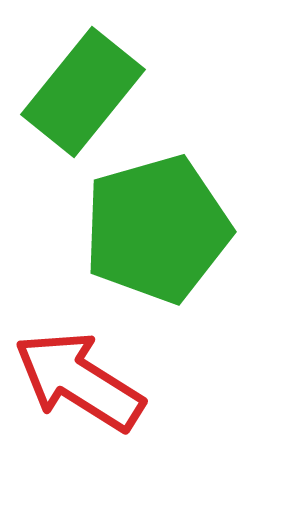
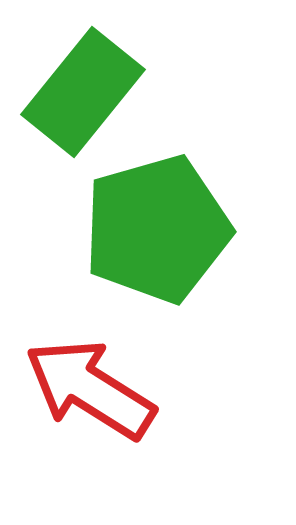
red arrow: moved 11 px right, 8 px down
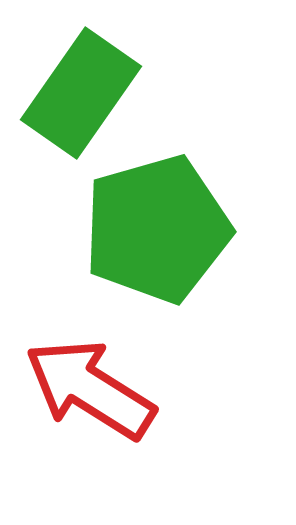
green rectangle: moved 2 px left, 1 px down; rotated 4 degrees counterclockwise
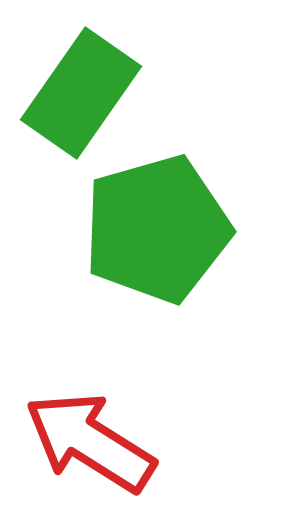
red arrow: moved 53 px down
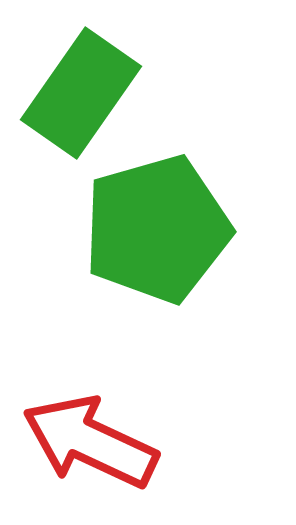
red arrow: rotated 7 degrees counterclockwise
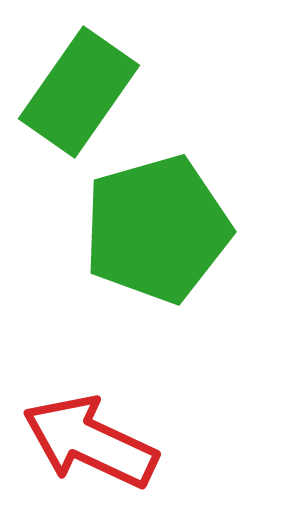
green rectangle: moved 2 px left, 1 px up
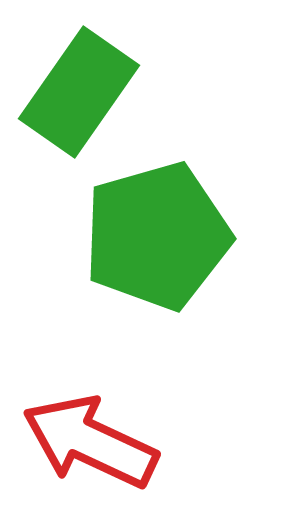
green pentagon: moved 7 px down
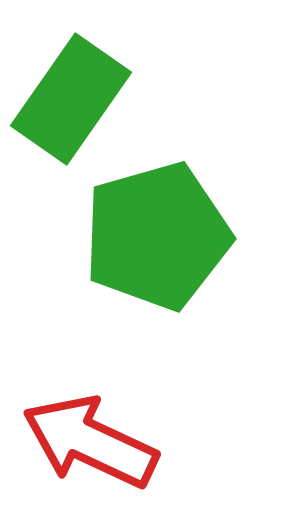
green rectangle: moved 8 px left, 7 px down
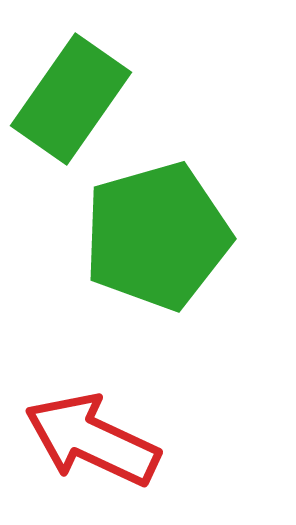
red arrow: moved 2 px right, 2 px up
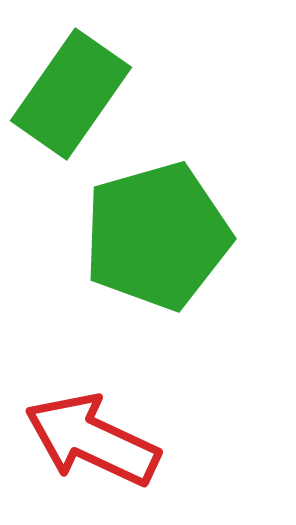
green rectangle: moved 5 px up
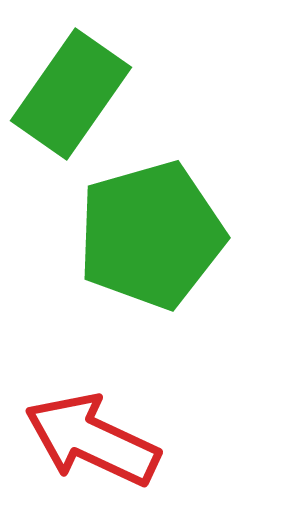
green pentagon: moved 6 px left, 1 px up
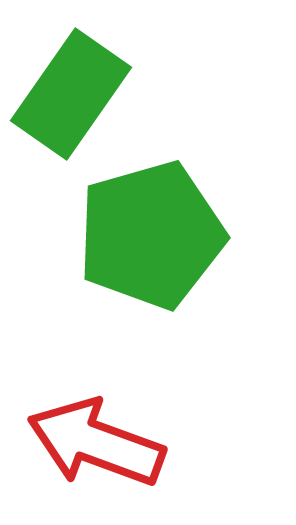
red arrow: moved 4 px right, 3 px down; rotated 5 degrees counterclockwise
